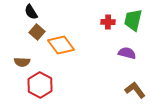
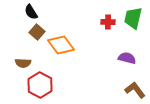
green trapezoid: moved 2 px up
purple semicircle: moved 5 px down
brown semicircle: moved 1 px right, 1 px down
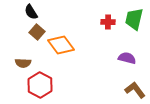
green trapezoid: moved 1 px right, 1 px down
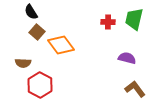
brown L-shape: moved 1 px up
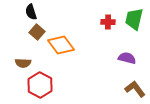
black semicircle: rotated 14 degrees clockwise
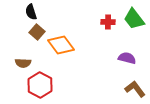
green trapezoid: rotated 50 degrees counterclockwise
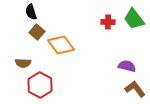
purple semicircle: moved 8 px down
